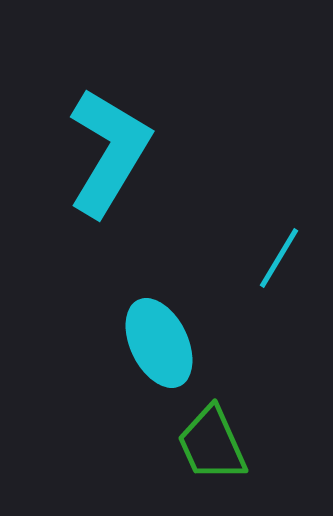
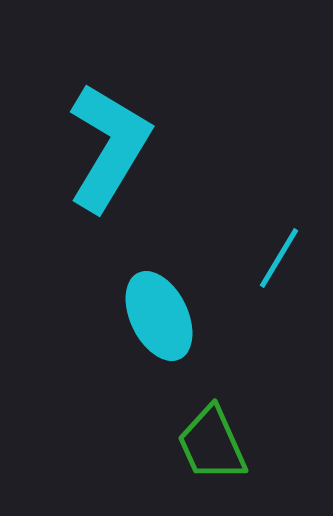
cyan L-shape: moved 5 px up
cyan ellipse: moved 27 px up
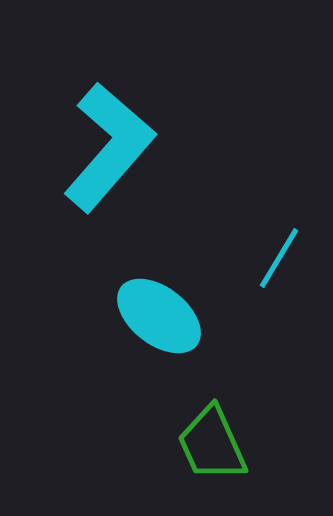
cyan L-shape: rotated 10 degrees clockwise
cyan ellipse: rotated 26 degrees counterclockwise
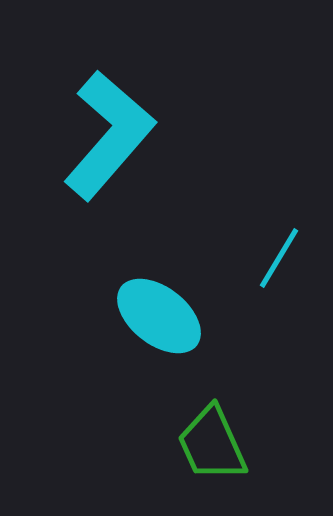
cyan L-shape: moved 12 px up
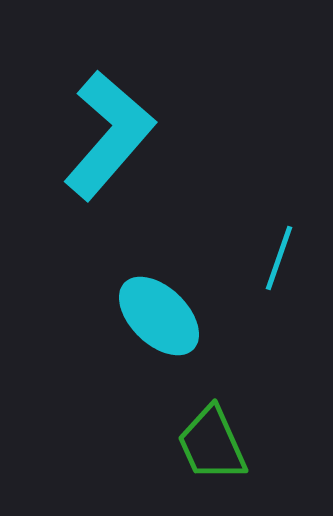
cyan line: rotated 12 degrees counterclockwise
cyan ellipse: rotated 6 degrees clockwise
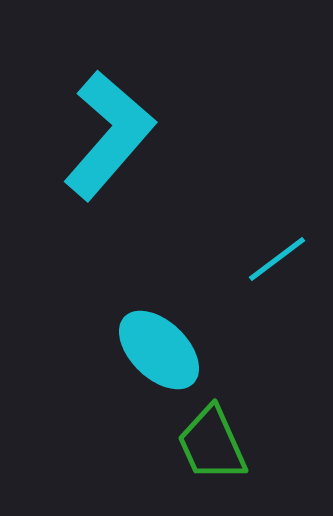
cyan line: moved 2 px left, 1 px down; rotated 34 degrees clockwise
cyan ellipse: moved 34 px down
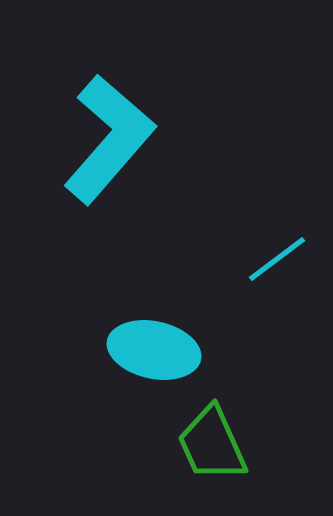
cyan L-shape: moved 4 px down
cyan ellipse: moved 5 px left; rotated 32 degrees counterclockwise
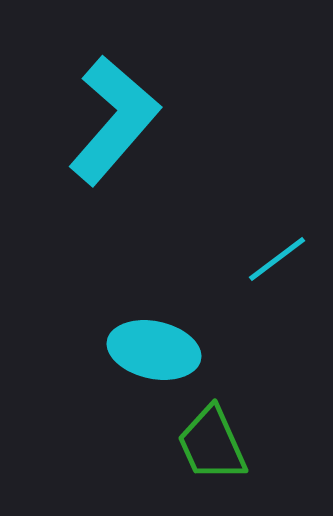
cyan L-shape: moved 5 px right, 19 px up
